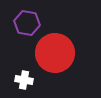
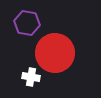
white cross: moved 7 px right, 3 px up
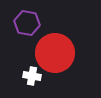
white cross: moved 1 px right, 1 px up
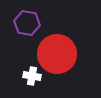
red circle: moved 2 px right, 1 px down
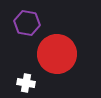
white cross: moved 6 px left, 7 px down
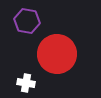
purple hexagon: moved 2 px up
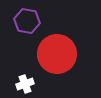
white cross: moved 1 px left, 1 px down; rotated 30 degrees counterclockwise
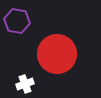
purple hexagon: moved 10 px left
